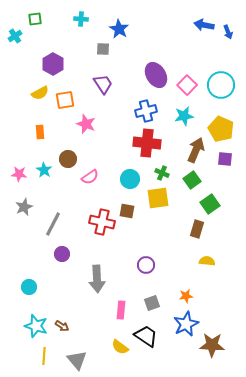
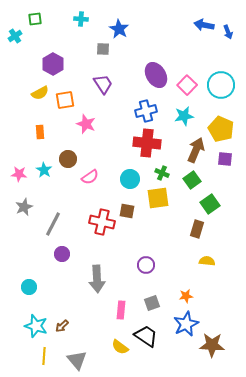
brown arrow at (62, 326): rotated 104 degrees clockwise
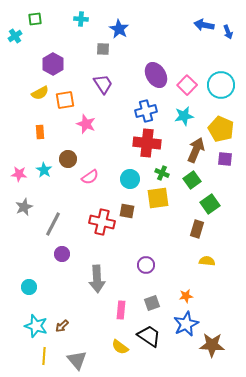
black trapezoid at (146, 336): moved 3 px right
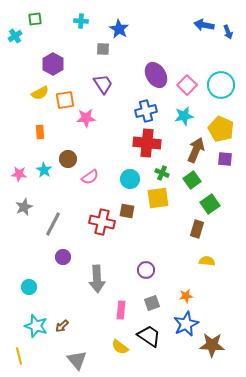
cyan cross at (81, 19): moved 2 px down
pink star at (86, 124): moved 6 px up; rotated 24 degrees counterclockwise
purple circle at (62, 254): moved 1 px right, 3 px down
purple circle at (146, 265): moved 5 px down
yellow line at (44, 356): moved 25 px left; rotated 18 degrees counterclockwise
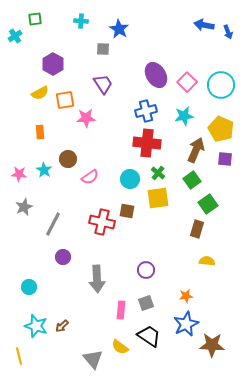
pink square at (187, 85): moved 3 px up
green cross at (162, 173): moved 4 px left; rotated 16 degrees clockwise
green square at (210, 204): moved 2 px left
gray square at (152, 303): moved 6 px left
gray triangle at (77, 360): moved 16 px right, 1 px up
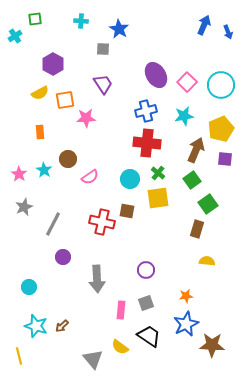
blue arrow at (204, 25): rotated 102 degrees clockwise
yellow pentagon at (221, 129): rotated 25 degrees clockwise
pink star at (19, 174): rotated 28 degrees clockwise
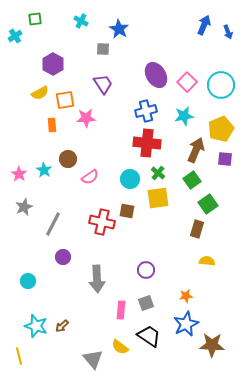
cyan cross at (81, 21): rotated 24 degrees clockwise
orange rectangle at (40, 132): moved 12 px right, 7 px up
cyan circle at (29, 287): moved 1 px left, 6 px up
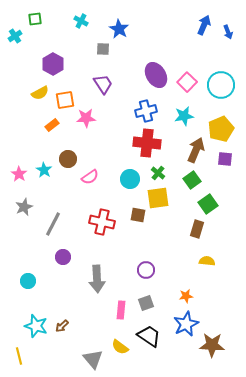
orange rectangle at (52, 125): rotated 56 degrees clockwise
brown square at (127, 211): moved 11 px right, 4 px down
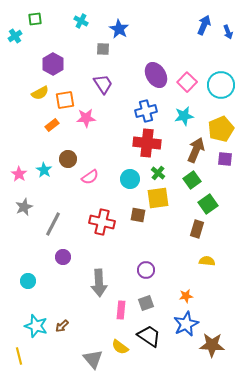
gray arrow at (97, 279): moved 2 px right, 4 px down
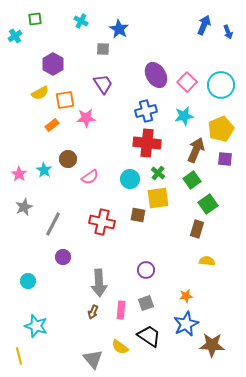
brown arrow at (62, 326): moved 31 px right, 14 px up; rotated 24 degrees counterclockwise
